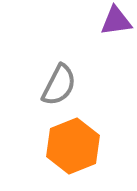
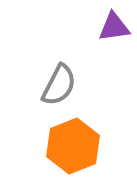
purple triangle: moved 2 px left, 6 px down
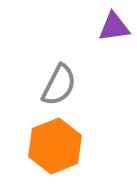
orange hexagon: moved 18 px left
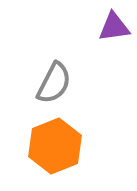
gray semicircle: moved 5 px left, 2 px up
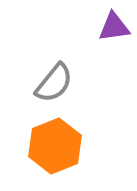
gray semicircle: rotated 12 degrees clockwise
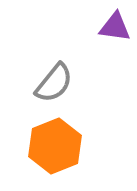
purple triangle: moved 1 px right; rotated 16 degrees clockwise
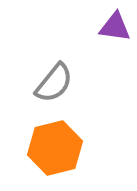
orange hexagon: moved 2 px down; rotated 8 degrees clockwise
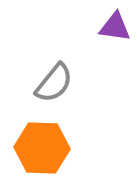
orange hexagon: moved 13 px left; rotated 16 degrees clockwise
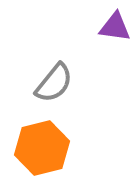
orange hexagon: rotated 16 degrees counterclockwise
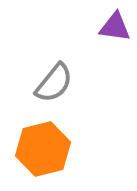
orange hexagon: moved 1 px right, 1 px down
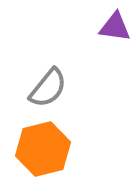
gray semicircle: moved 6 px left, 5 px down
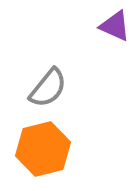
purple triangle: moved 1 px up; rotated 16 degrees clockwise
